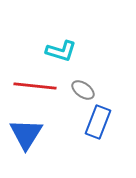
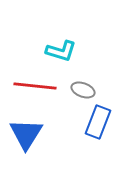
gray ellipse: rotated 15 degrees counterclockwise
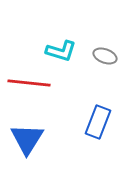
red line: moved 6 px left, 3 px up
gray ellipse: moved 22 px right, 34 px up
blue triangle: moved 1 px right, 5 px down
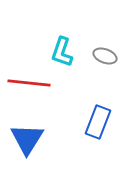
cyan L-shape: moved 1 px right, 1 px down; rotated 92 degrees clockwise
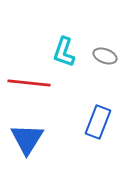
cyan L-shape: moved 2 px right
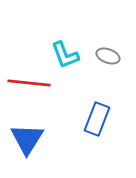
cyan L-shape: moved 1 px right, 3 px down; rotated 40 degrees counterclockwise
gray ellipse: moved 3 px right
blue rectangle: moved 1 px left, 3 px up
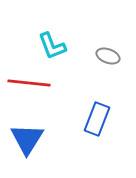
cyan L-shape: moved 13 px left, 9 px up
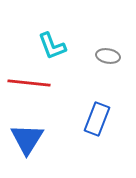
gray ellipse: rotated 10 degrees counterclockwise
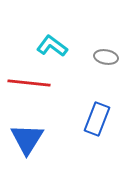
cyan L-shape: rotated 148 degrees clockwise
gray ellipse: moved 2 px left, 1 px down
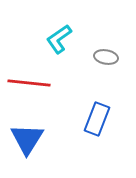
cyan L-shape: moved 7 px right, 7 px up; rotated 72 degrees counterclockwise
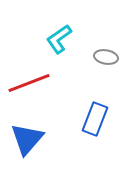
red line: rotated 27 degrees counterclockwise
blue rectangle: moved 2 px left
blue triangle: rotated 9 degrees clockwise
